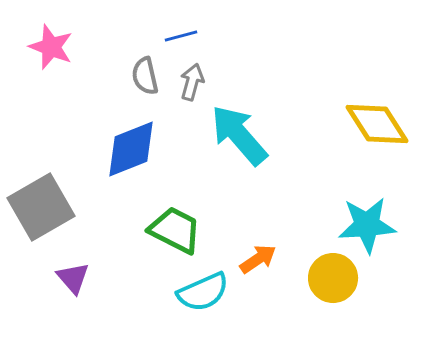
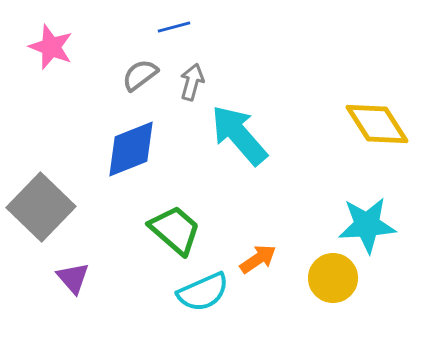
blue line: moved 7 px left, 9 px up
gray semicircle: moved 5 px left, 1 px up; rotated 66 degrees clockwise
gray square: rotated 16 degrees counterclockwise
green trapezoid: rotated 14 degrees clockwise
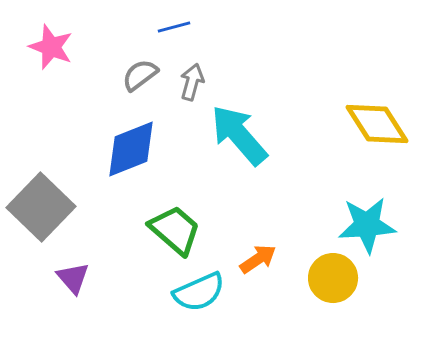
cyan semicircle: moved 4 px left
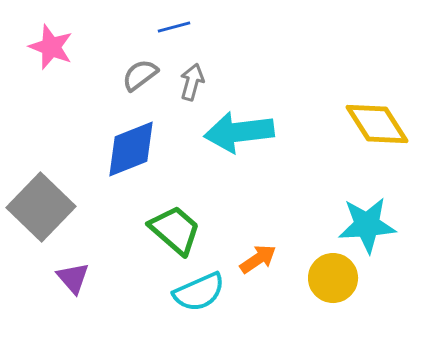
cyan arrow: moved 3 px up; rotated 56 degrees counterclockwise
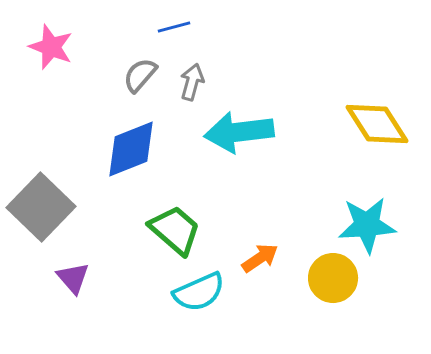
gray semicircle: rotated 12 degrees counterclockwise
orange arrow: moved 2 px right, 1 px up
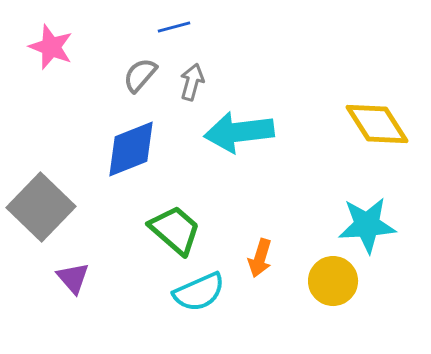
orange arrow: rotated 141 degrees clockwise
yellow circle: moved 3 px down
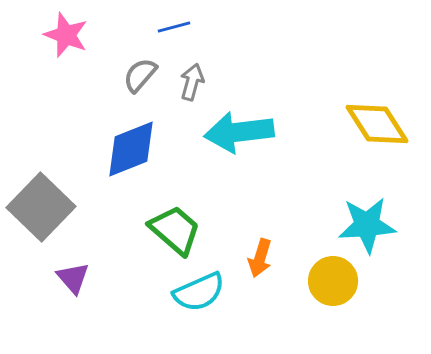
pink star: moved 15 px right, 12 px up
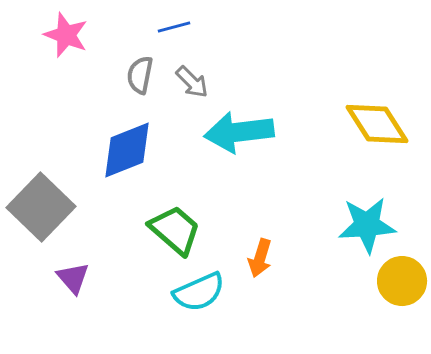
gray semicircle: rotated 30 degrees counterclockwise
gray arrow: rotated 120 degrees clockwise
blue diamond: moved 4 px left, 1 px down
yellow circle: moved 69 px right
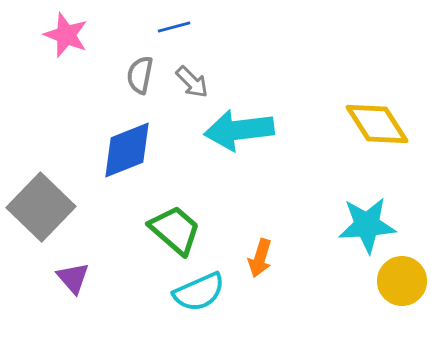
cyan arrow: moved 2 px up
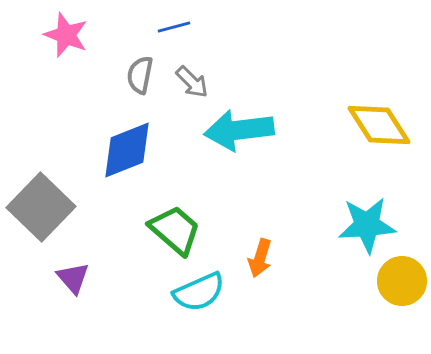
yellow diamond: moved 2 px right, 1 px down
